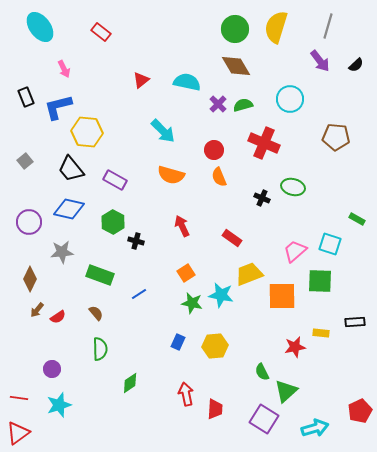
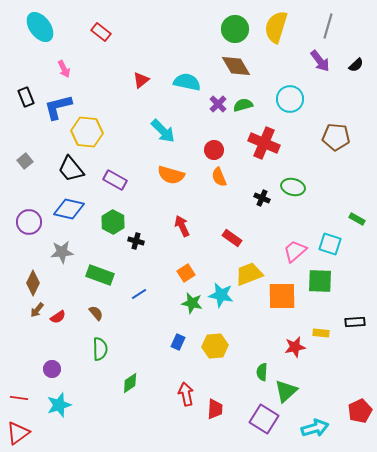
brown diamond at (30, 279): moved 3 px right, 4 px down
green semicircle at (262, 372): rotated 30 degrees clockwise
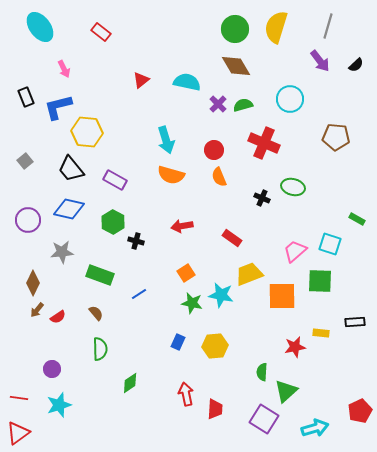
cyan arrow at (163, 131): moved 3 px right, 9 px down; rotated 28 degrees clockwise
purple circle at (29, 222): moved 1 px left, 2 px up
red arrow at (182, 226): rotated 75 degrees counterclockwise
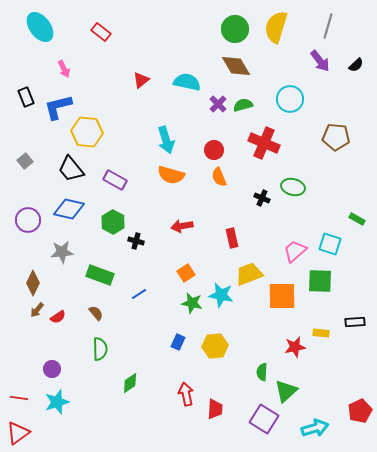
red rectangle at (232, 238): rotated 42 degrees clockwise
cyan star at (59, 405): moved 2 px left, 3 px up
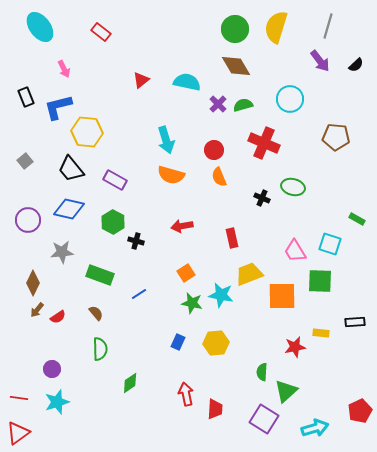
pink trapezoid at (295, 251): rotated 80 degrees counterclockwise
yellow hexagon at (215, 346): moved 1 px right, 3 px up
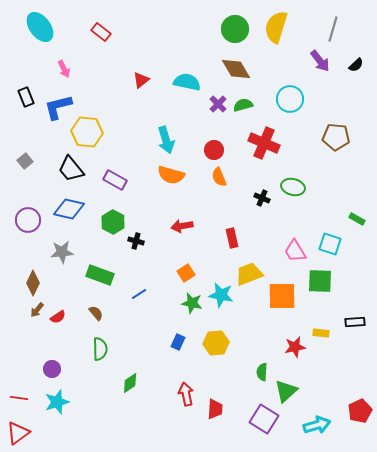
gray line at (328, 26): moved 5 px right, 3 px down
brown diamond at (236, 66): moved 3 px down
cyan arrow at (315, 428): moved 2 px right, 3 px up
